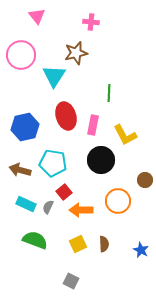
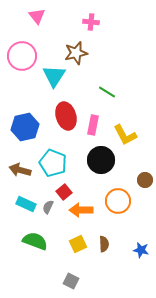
pink circle: moved 1 px right, 1 px down
green line: moved 2 px left, 1 px up; rotated 60 degrees counterclockwise
cyan pentagon: rotated 12 degrees clockwise
green semicircle: moved 1 px down
blue star: rotated 14 degrees counterclockwise
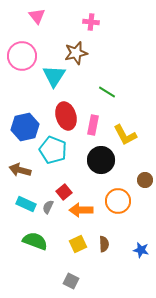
cyan pentagon: moved 13 px up
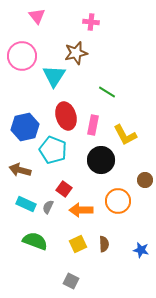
red square: moved 3 px up; rotated 14 degrees counterclockwise
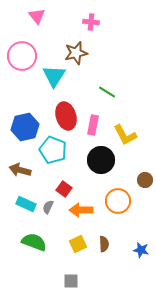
green semicircle: moved 1 px left, 1 px down
gray square: rotated 28 degrees counterclockwise
